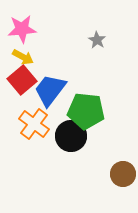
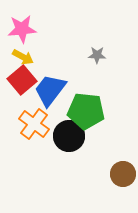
gray star: moved 15 px down; rotated 30 degrees counterclockwise
black circle: moved 2 px left
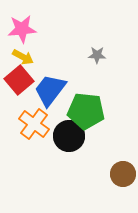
red square: moved 3 px left
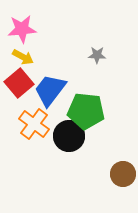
red square: moved 3 px down
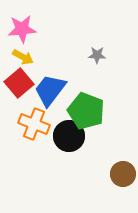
green pentagon: rotated 15 degrees clockwise
orange cross: rotated 16 degrees counterclockwise
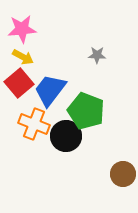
black circle: moved 3 px left
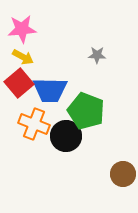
blue trapezoid: rotated 126 degrees counterclockwise
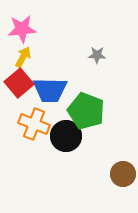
yellow arrow: rotated 90 degrees counterclockwise
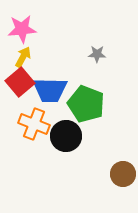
gray star: moved 1 px up
red square: moved 1 px right, 1 px up
green pentagon: moved 7 px up
